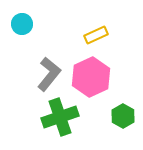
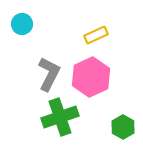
gray L-shape: rotated 12 degrees counterclockwise
green hexagon: moved 11 px down
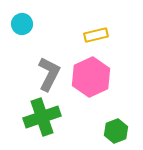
yellow rectangle: rotated 10 degrees clockwise
green cross: moved 18 px left
green hexagon: moved 7 px left, 4 px down; rotated 10 degrees clockwise
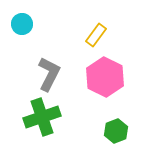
yellow rectangle: rotated 40 degrees counterclockwise
pink hexagon: moved 14 px right; rotated 9 degrees counterclockwise
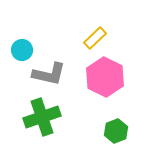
cyan circle: moved 26 px down
yellow rectangle: moved 1 px left, 3 px down; rotated 10 degrees clockwise
gray L-shape: rotated 76 degrees clockwise
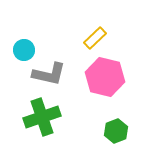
cyan circle: moved 2 px right
pink hexagon: rotated 12 degrees counterclockwise
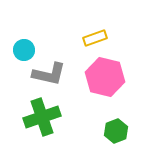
yellow rectangle: rotated 25 degrees clockwise
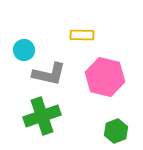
yellow rectangle: moved 13 px left, 3 px up; rotated 20 degrees clockwise
green cross: moved 1 px up
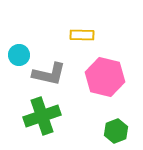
cyan circle: moved 5 px left, 5 px down
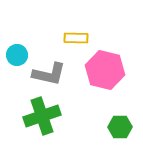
yellow rectangle: moved 6 px left, 3 px down
cyan circle: moved 2 px left
pink hexagon: moved 7 px up
green hexagon: moved 4 px right, 4 px up; rotated 20 degrees clockwise
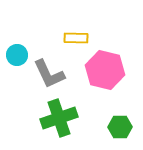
gray L-shape: rotated 52 degrees clockwise
green cross: moved 17 px right, 2 px down
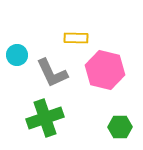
gray L-shape: moved 3 px right, 1 px up
green cross: moved 14 px left
